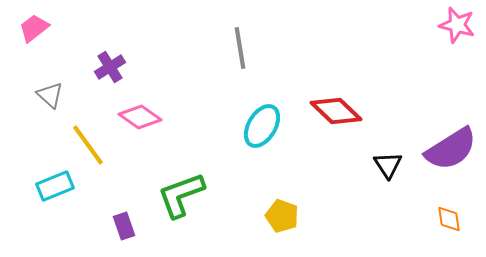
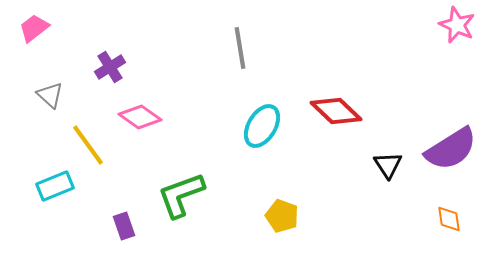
pink star: rotated 9 degrees clockwise
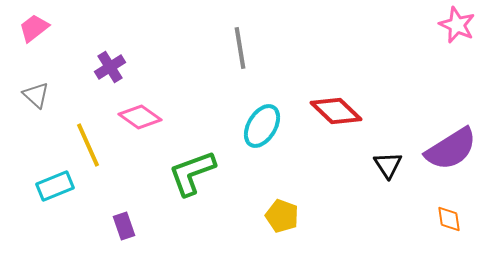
gray triangle: moved 14 px left
yellow line: rotated 12 degrees clockwise
green L-shape: moved 11 px right, 22 px up
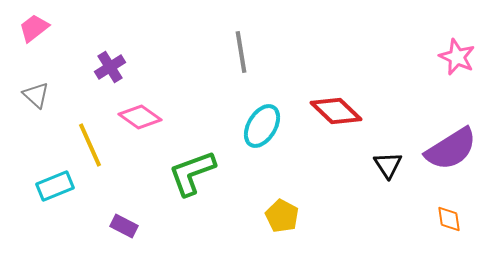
pink star: moved 32 px down
gray line: moved 1 px right, 4 px down
yellow line: moved 2 px right
yellow pentagon: rotated 8 degrees clockwise
purple rectangle: rotated 44 degrees counterclockwise
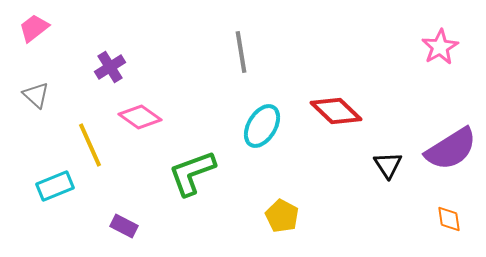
pink star: moved 17 px left, 10 px up; rotated 18 degrees clockwise
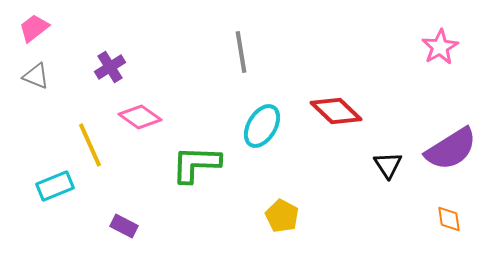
gray triangle: moved 19 px up; rotated 20 degrees counterclockwise
green L-shape: moved 4 px right, 9 px up; rotated 22 degrees clockwise
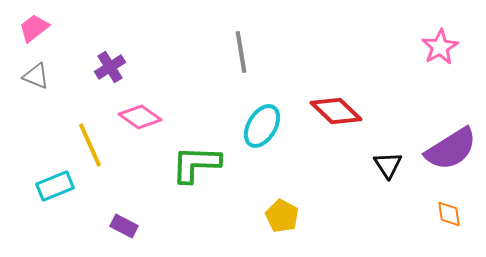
orange diamond: moved 5 px up
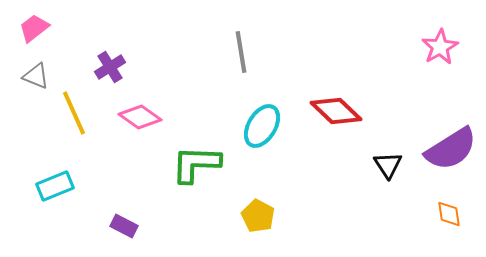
yellow line: moved 16 px left, 32 px up
yellow pentagon: moved 24 px left
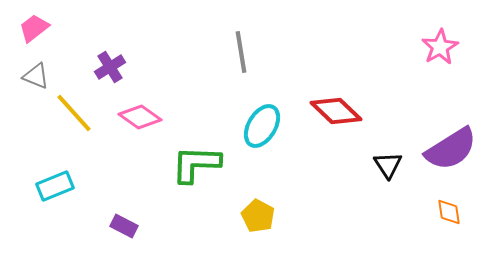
yellow line: rotated 18 degrees counterclockwise
orange diamond: moved 2 px up
